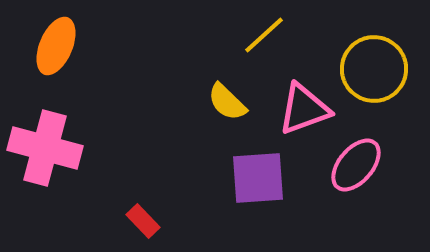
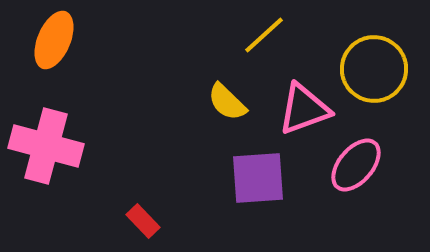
orange ellipse: moved 2 px left, 6 px up
pink cross: moved 1 px right, 2 px up
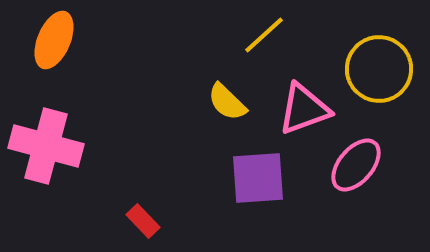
yellow circle: moved 5 px right
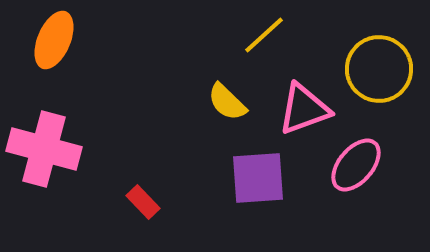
pink cross: moved 2 px left, 3 px down
red rectangle: moved 19 px up
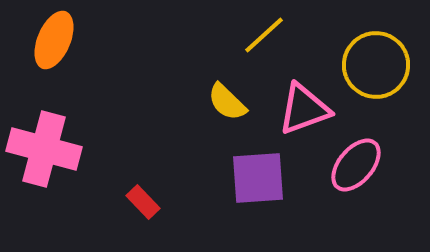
yellow circle: moved 3 px left, 4 px up
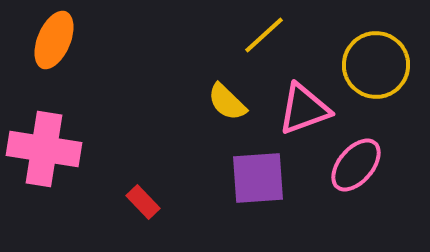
pink cross: rotated 6 degrees counterclockwise
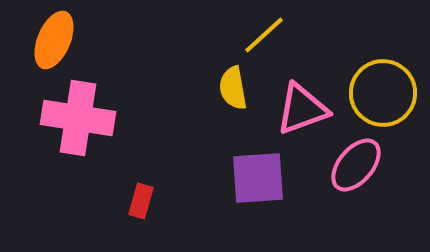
yellow circle: moved 7 px right, 28 px down
yellow semicircle: moved 6 px right, 14 px up; rotated 36 degrees clockwise
pink triangle: moved 2 px left
pink cross: moved 34 px right, 31 px up
red rectangle: moved 2 px left, 1 px up; rotated 60 degrees clockwise
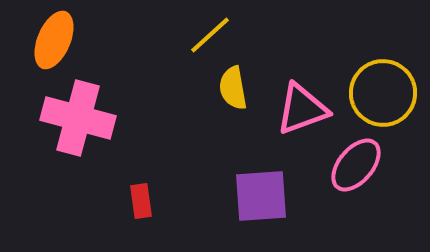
yellow line: moved 54 px left
pink cross: rotated 6 degrees clockwise
purple square: moved 3 px right, 18 px down
red rectangle: rotated 24 degrees counterclockwise
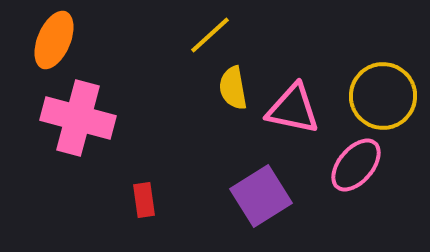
yellow circle: moved 3 px down
pink triangle: moved 9 px left; rotated 32 degrees clockwise
purple square: rotated 28 degrees counterclockwise
red rectangle: moved 3 px right, 1 px up
